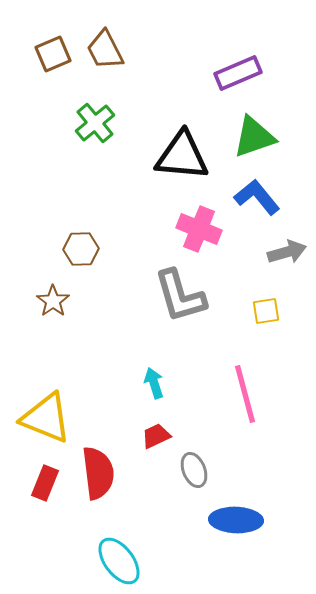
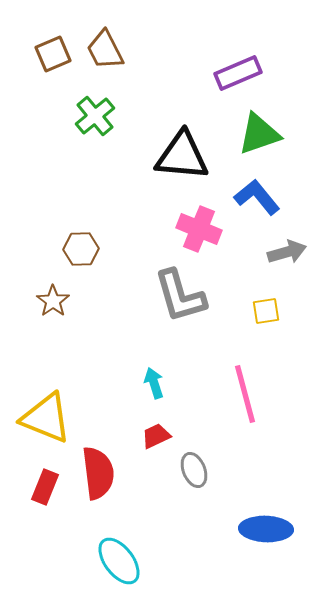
green cross: moved 7 px up
green triangle: moved 5 px right, 3 px up
red rectangle: moved 4 px down
blue ellipse: moved 30 px right, 9 px down
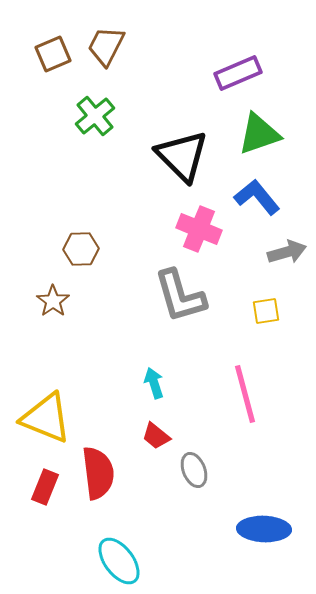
brown trapezoid: moved 1 px right, 4 px up; rotated 54 degrees clockwise
black triangle: rotated 40 degrees clockwise
red trapezoid: rotated 116 degrees counterclockwise
blue ellipse: moved 2 px left
